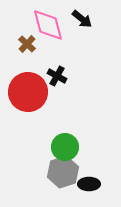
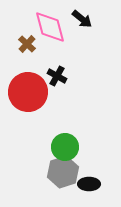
pink diamond: moved 2 px right, 2 px down
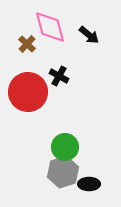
black arrow: moved 7 px right, 16 px down
black cross: moved 2 px right
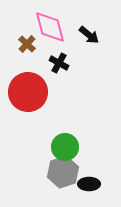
black cross: moved 13 px up
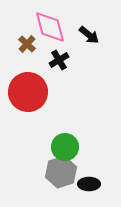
black cross: moved 3 px up; rotated 30 degrees clockwise
gray hexagon: moved 2 px left
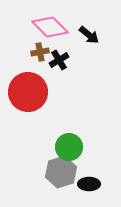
pink diamond: rotated 30 degrees counterclockwise
brown cross: moved 13 px right, 8 px down; rotated 36 degrees clockwise
green circle: moved 4 px right
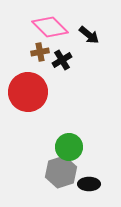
black cross: moved 3 px right
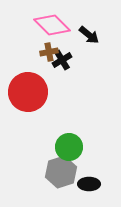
pink diamond: moved 2 px right, 2 px up
brown cross: moved 9 px right
